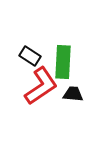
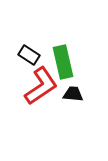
black rectangle: moved 1 px left, 1 px up
green rectangle: rotated 16 degrees counterclockwise
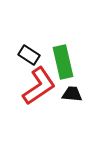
red L-shape: moved 2 px left
black trapezoid: moved 1 px left
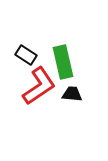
black rectangle: moved 3 px left
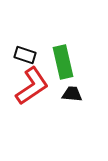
black rectangle: moved 1 px left; rotated 15 degrees counterclockwise
red L-shape: moved 7 px left
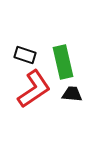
red L-shape: moved 2 px right, 3 px down
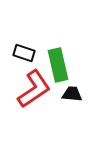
black rectangle: moved 1 px left, 2 px up
green rectangle: moved 5 px left, 3 px down
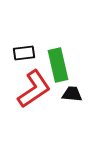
black rectangle: rotated 25 degrees counterclockwise
